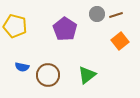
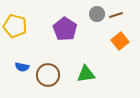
green triangle: moved 1 px left, 1 px up; rotated 30 degrees clockwise
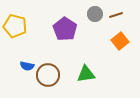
gray circle: moved 2 px left
blue semicircle: moved 5 px right, 1 px up
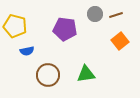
purple pentagon: rotated 25 degrees counterclockwise
blue semicircle: moved 15 px up; rotated 24 degrees counterclockwise
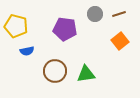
brown line: moved 3 px right, 1 px up
yellow pentagon: moved 1 px right
brown circle: moved 7 px right, 4 px up
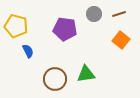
gray circle: moved 1 px left
orange square: moved 1 px right, 1 px up; rotated 12 degrees counterclockwise
blue semicircle: moved 1 px right; rotated 104 degrees counterclockwise
brown circle: moved 8 px down
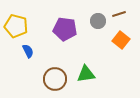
gray circle: moved 4 px right, 7 px down
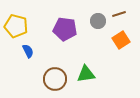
orange square: rotated 18 degrees clockwise
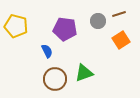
blue semicircle: moved 19 px right
green triangle: moved 2 px left, 1 px up; rotated 12 degrees counterclockwise
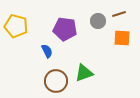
orange square: moved 1 px right, 2 px up; rotated 36 degrees clockwise
brown circle: moved 1 px right, 2 px down
